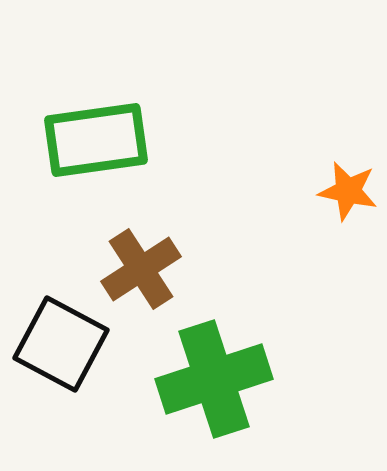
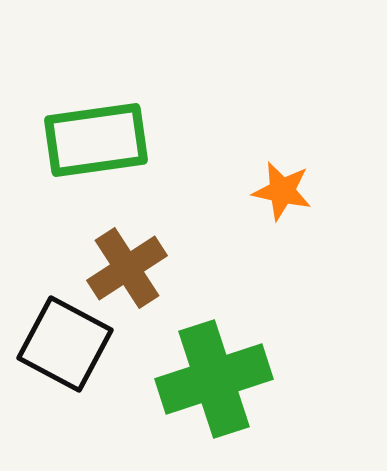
orange star: moved 66 px left
brown cross: moved 14 px left, 1 px up
black square: moved 4 px right
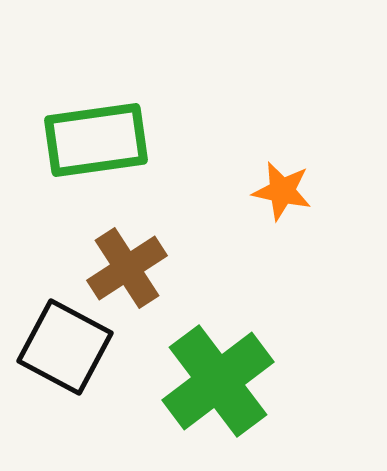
black square: moved 3 px down
green cross: moved 4 px right, 2 px down; rotated 19 degrees counterclockwise
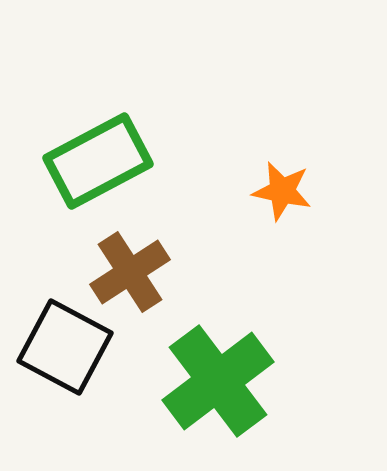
green rectangle: moved 2 px right, 21 px down; rotated 20 degrees counterclockwise
brown cross: moved 3 px right, 4 px down
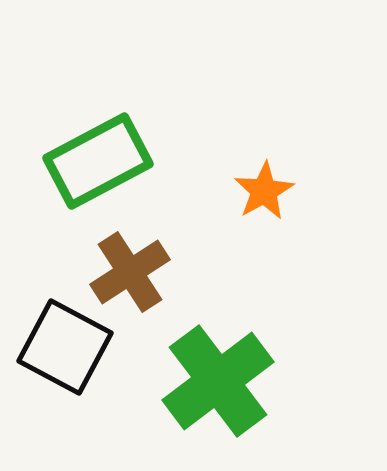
orange star: moved 18 px left; rotated 30 degrees clockwise
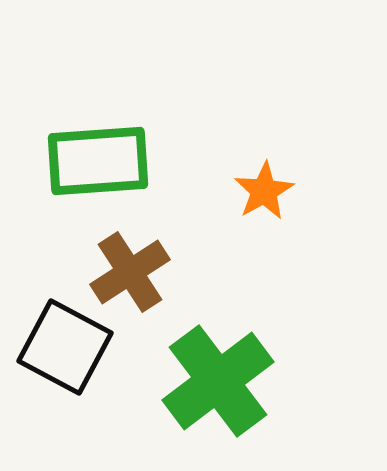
green rectangle: rotated 24 degrees clockwise
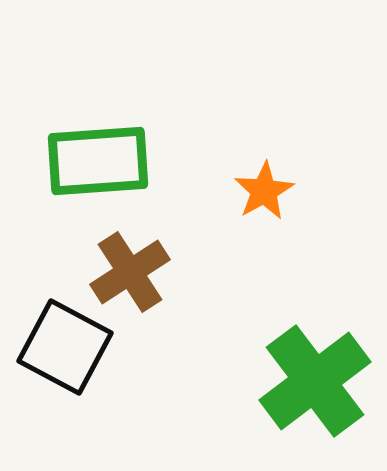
green cross: moved 97 px right
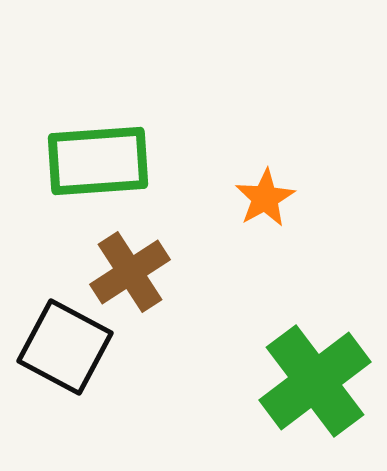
orange star: moved 1 px right, 7 px down
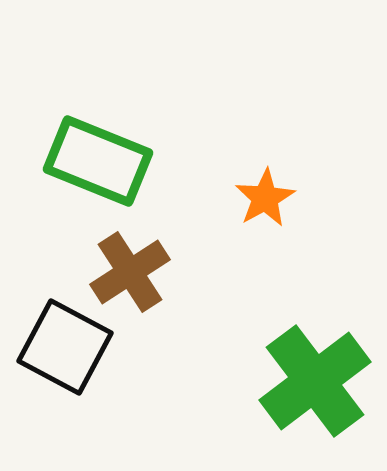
green rectangle: rotated 26 degrees clockwise
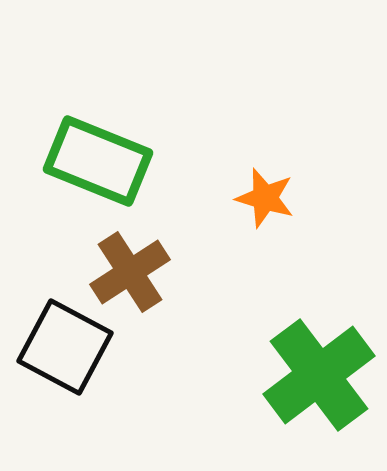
orange star: rotated 26 degrees counterclockwise
green cross: moved 4 px right, 6 px up
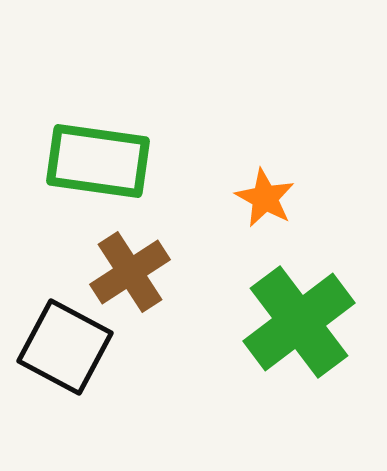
green rectangle: rotated 14 degrees counterclockwise
orange star: rotated 12 degrees clockwise
green cross: moved 20 px left, 53 px up
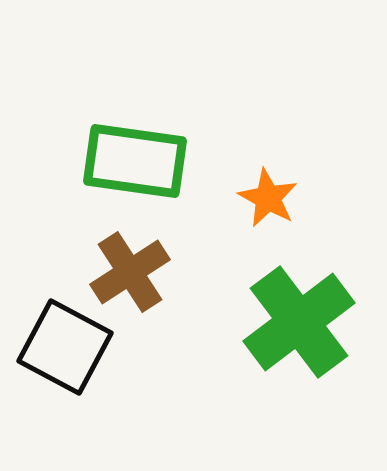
green rectangle: moved 37 px right
orange star: moved 3 px right
